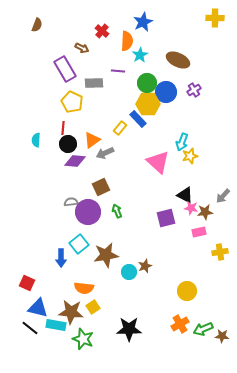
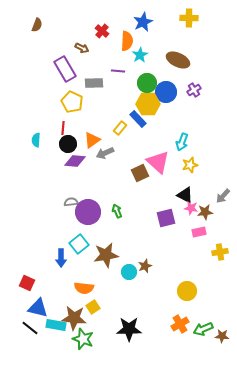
yellow cross at (215, 18): moved 26 px left
yellow star at (190, 156): moved 9 px down
brown square at (101, 187): moved 39 px right, 14 px up
brown star at (71, 312): moved 3 px right, 6 px down
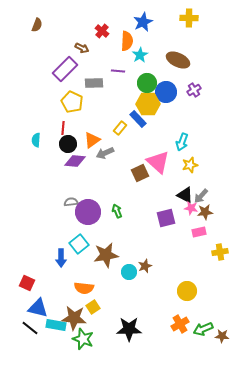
purple rectangle at (65, 69): rotated 75 degrees clockwise
gray arrow at (223, 196): moved 22 px left
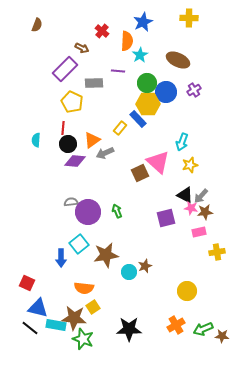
yellow cross at (220, 252): moved 3 px left
orange cross at (180, 324): moved 4 px left, 1 px down
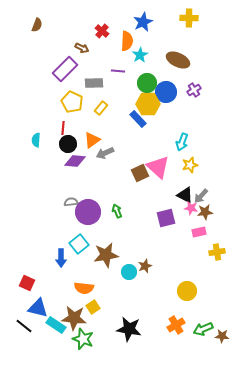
yellow rectangle at (120, 128): moved 19 px left, 20 px up
pink triangle at (158, 162): moved 5 px down
cyan rectangle at (56, 325): rotated 24 degrees clockwise
black line at (30, 328): moved 6 px left, 2 px up
black star at (129, 329): rotated 10 degrees clockwise
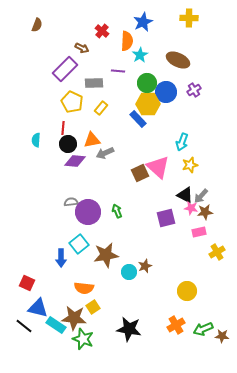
orange triangle at (92, 140): rotated 24 degrees clockwise
yellow cross at (217, 252): rotated 21 degrees counterclockwise
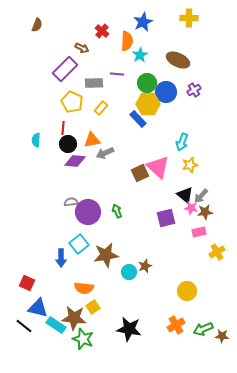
purple line at (118, 71): moved 1 px left, 3 px down
black triangle at (185, 195): rotated 12 degrees clockwise
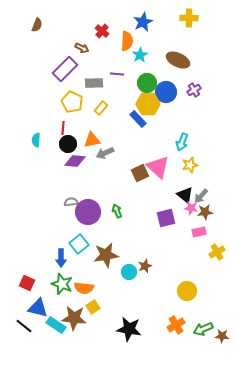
green star at (83, 339): moved 21 px left, 55 px up
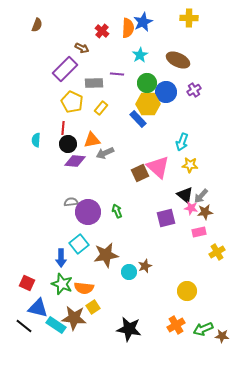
orange semicircle at (127, 41): moved 1 px right, 13 px up
yellow star at (190, 165): rotated 21 degrees clockwise
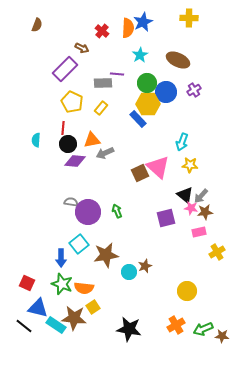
gray rectangle at (94, 83): moved 9 px right
gray semicircle at (71, 202): rotated 16 degrees clockwise
